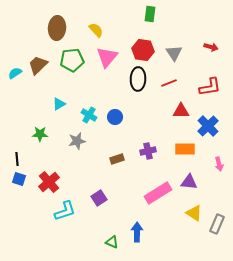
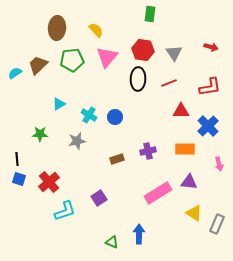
blue arrow: moved 2 px right, 2 px down
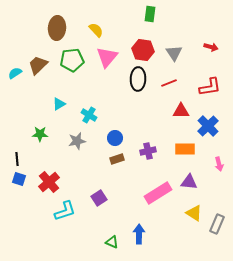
blue circle: moved 21 px down
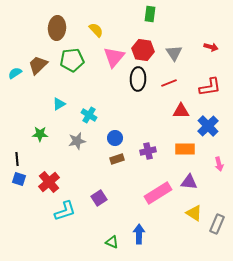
pink triangle: moved 7 px right
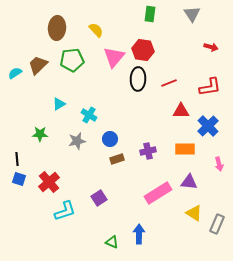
gray triangle: moved 18 px right, 39 px up
blue circle: moved 5 px left, 1 px down
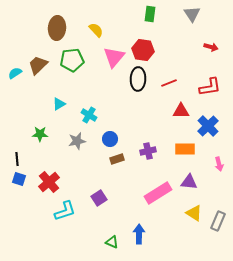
gray rectangle: moved 1 px right, 3 px up
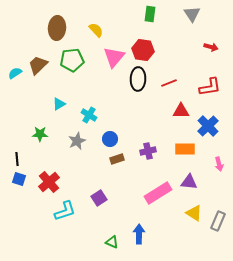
gray star: rotated 12 degrees counterclockwise
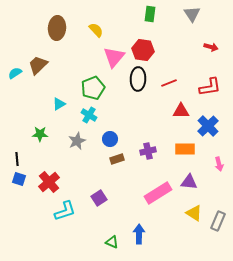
green pentagon: moved 21 px right, 28 px down; rotated 15 degrees counterclockwise
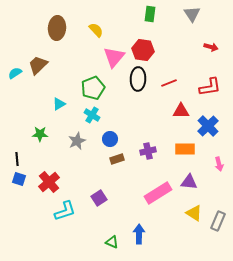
cyan cross: moved 3 px right
